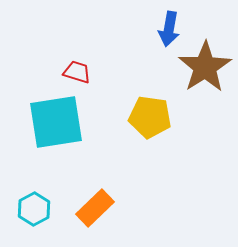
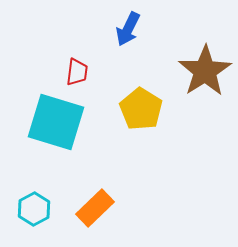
blue arrow: moved 41 px left; rotated 16 degrees clockwise
brown star: moved 4 px down
red trapezoid: rotated 80 degrees clockwise
yellow pentagon: moved 9 px left, 8 px up; rotated 24 degrees clockwise
cyan square: rotated 26 degrees clockwise
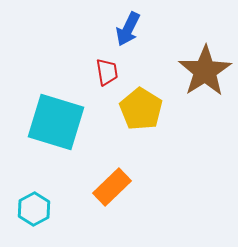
red trapezoid: moved 30 px right; rotated 16 degrees counterclockwise
orange rectangle: moved 17 px right, 21 px up
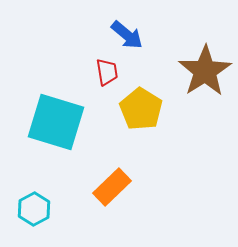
blue arrow: moved 1 px left, 6 px down; rotated 76 degrees counterclockwise
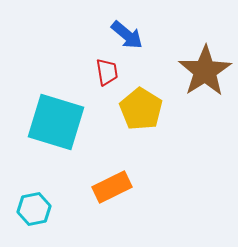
orange rectangle: rotated 18 degrees clockwise
cyan hexagon: rotated 16 degrees clockwise
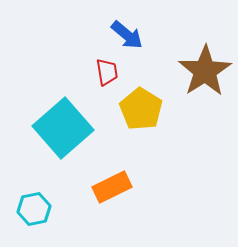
cyan square: moved 7 px right, 6 px down; rotated 32 degrees clockwise
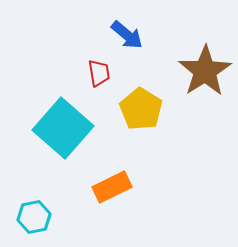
red trapezoid: moved 8 px left, 1 px down
cyan square: rotated 8 degrees counterclockwise
cyan hexagon: moved 8 px down
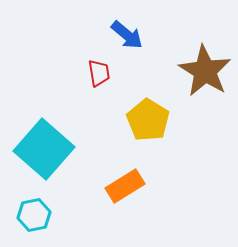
brown star: rotated 8 degrees counterclockwise
yellow pentagon: moved 7 px right, 11 px down
cyan square: moved 19 px left, 21 px down
orange rectangle: moved 13 px right, 1 px up; rotated 6 degrees counterclockwise
cyan hexagon: moved 2 px up
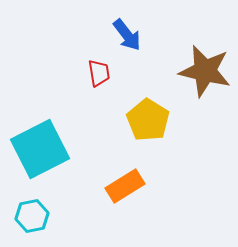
blue arrow: rotated 12 degrees clockwise
brown star: rotated 18 degrees counterclockwise
cyan square: moved 4 px left; rotated 22 degrees clockwise
cyan hexagon: moved 2 px left, 1 px down
